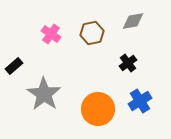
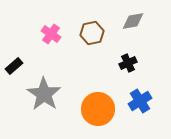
black cross: rotated 12 degrees clockwise
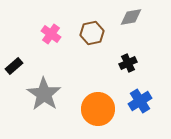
gray diamond: moved 2 px left, 4 px up
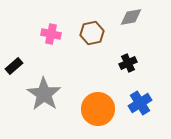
pink cross: rotated 24 degrees counterclockwise
blue cross: moved 2 px down
